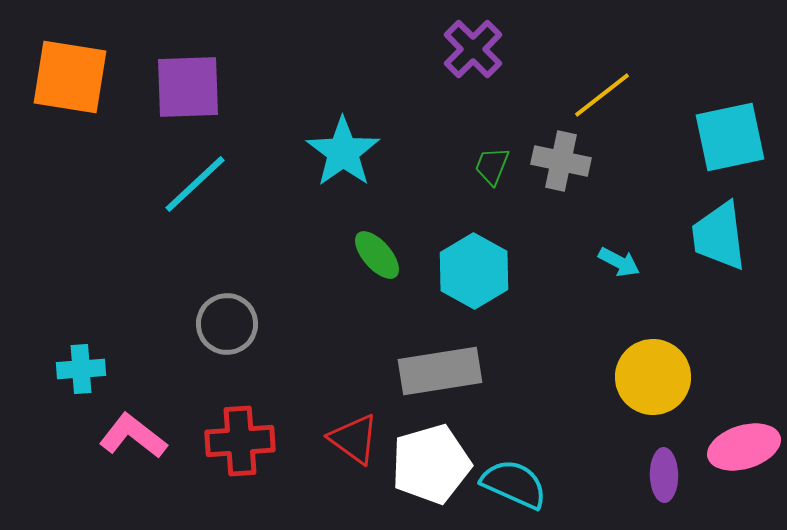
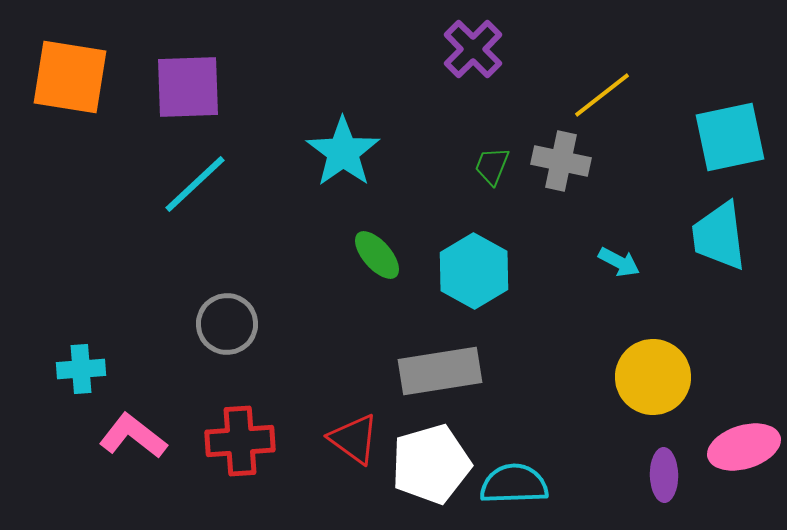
cyan semicircle: rotated 26 degrees counterclockwise
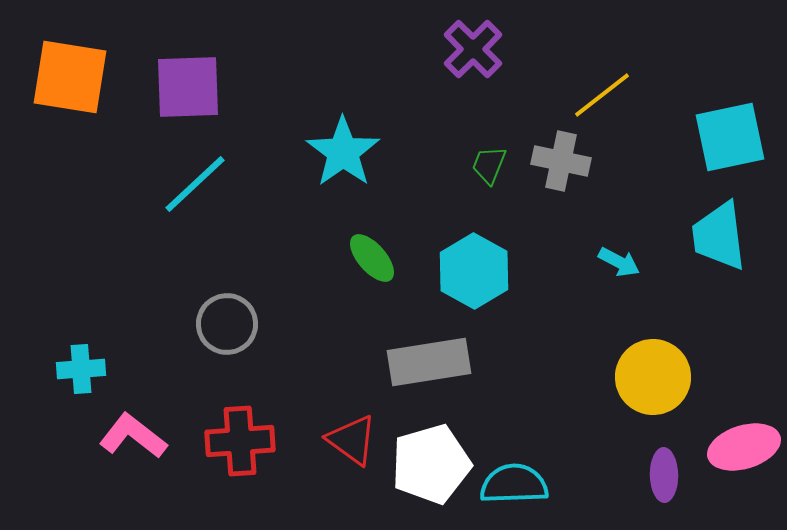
green trapezoid: moved 3 px left, 1 px up
green ellipse: moved 5 px left, 3 px down
gray rectangle: moved 11 px left, 9 px up
red triangle: moved 2 px left, 1 px down
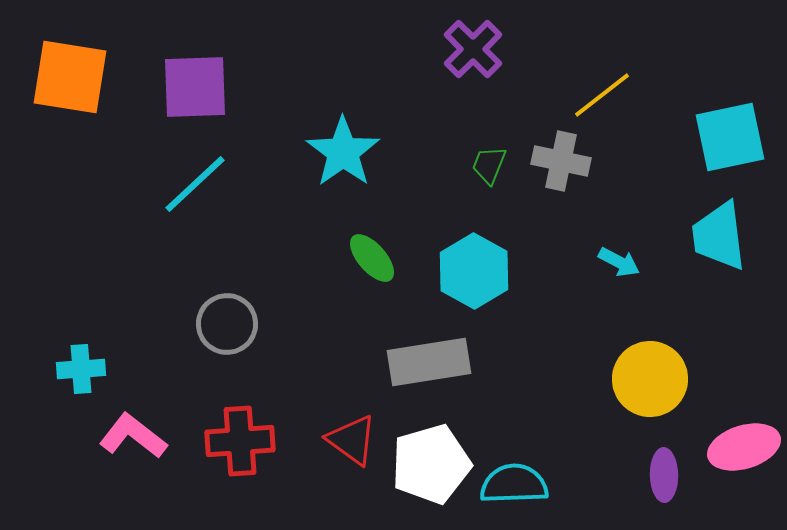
purple square: moved 7 px right
yellow circle: moved 3 px left, 2 px down
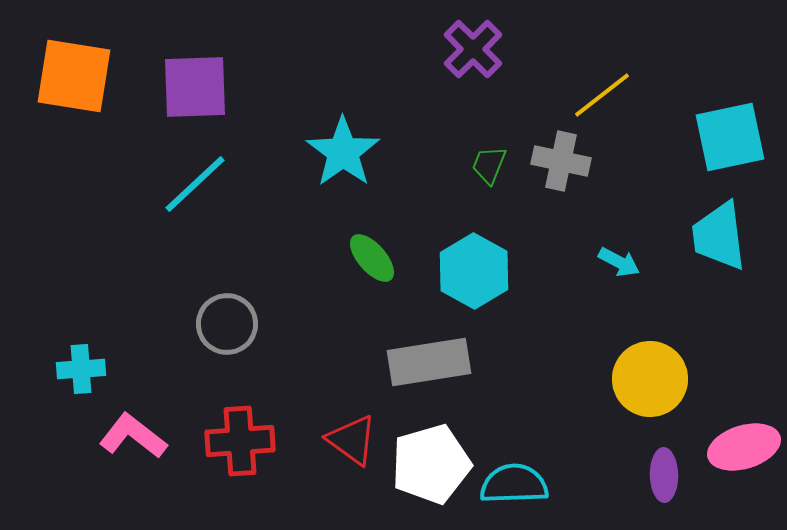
orange square: moved 4 px right, 1 px up
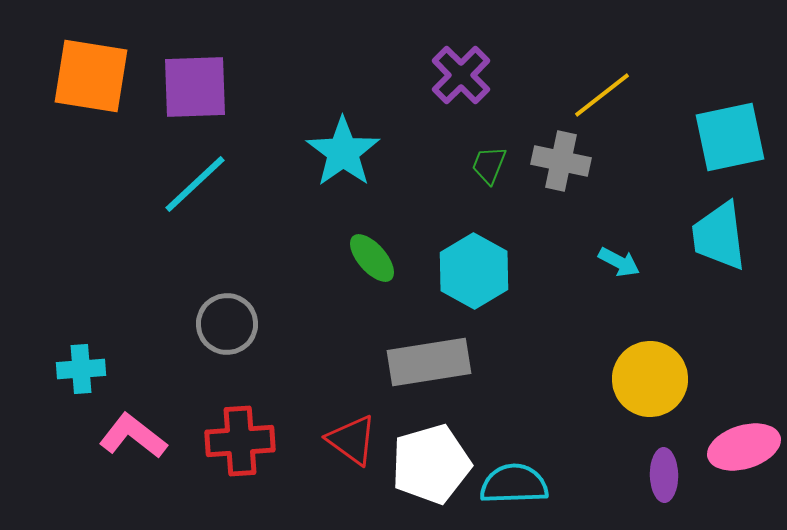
purple cross: moved 12 px left, 26 px down
orange square: moved 17 px right
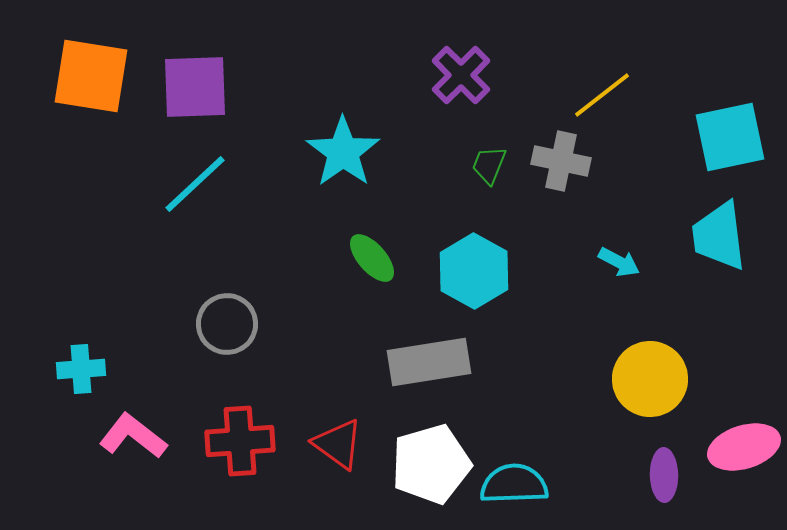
red triangle: moved 14 px left, 4 px down
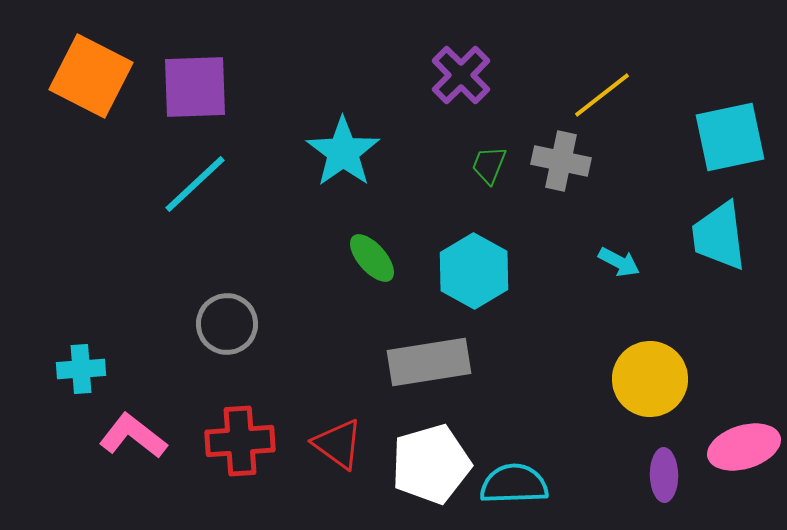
orange square: rotated 18 degrees clockwise
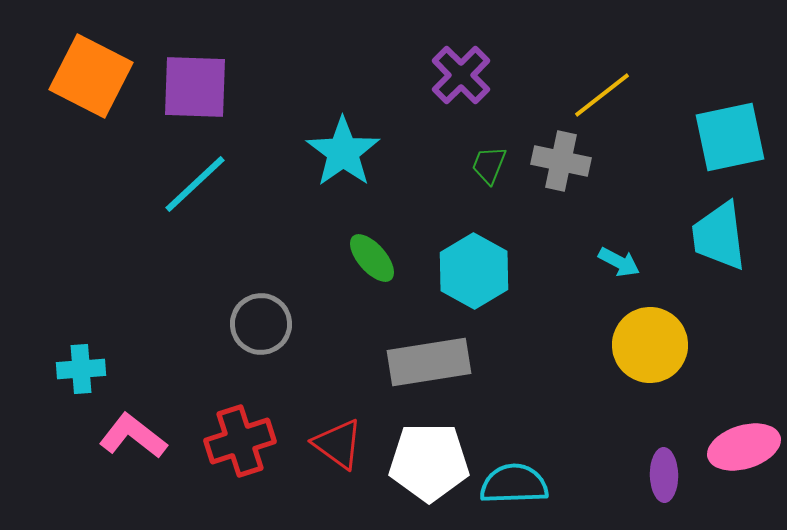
purple square: rotated 4 degrees clockwise
gray circle: moved 34 px right
yellow circle: moved 34 px up
red cross: rotated 14 degrees counterclockwise
white pentagon: moved 2 px left, 2 px up; rotated 16 degrees clockwise
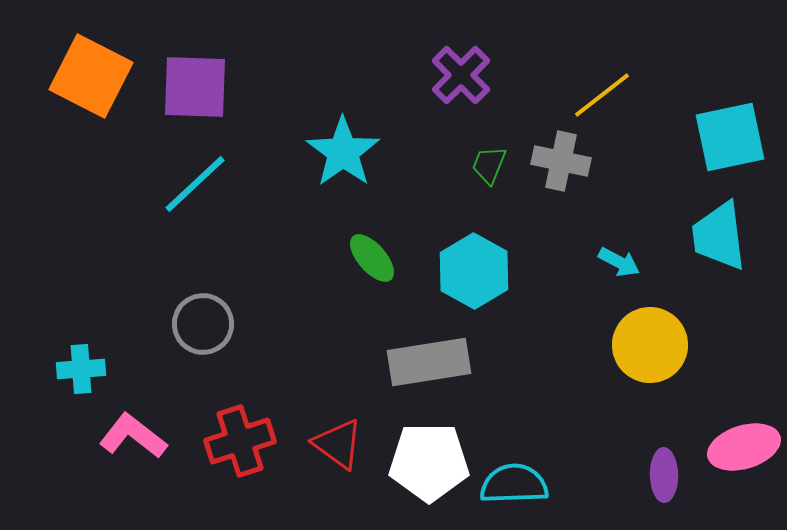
gray circle: moved 58 px left
